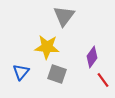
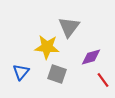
gray triangle: moved 5 px right, 11 px down
purple diamond: moved 1 px left; rotated 40 degrees clockwise
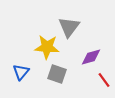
red line: moved 1 px right
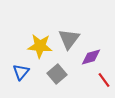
gray triangle: moved 12 px down
yellow star: moved 7 px left, 1 px up
gray square: rotated 30 degrees clockwise
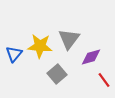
blue triangle: moved 7 px left, 18 px up
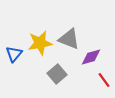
gray triangle: rotated 45 degrees counterclockwise
yellow star: moved 3 px up; rotated 15 degrees counterclockwise
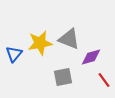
gray square: moved 6 px right, 3 px down; rotated 30 degrees clockwise
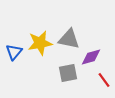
gray triangle: rotated 10 degrees counterclockwise
blue triangle: moved 2 px up
gray square: moved 5 px right, 4 px up
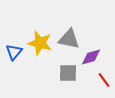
yellow star: rotated 25 degrees clockwise
gray square: rotated 12 degrees clockwise
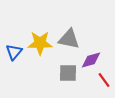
yellow star: rotated 15 degrees counterclockwise
purple diamond: moved 3 px down
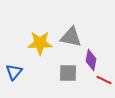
gray triangle: moved 2 px right, 2 px up
blue triangle: moved 20 px down
purple diamond: rotated 65 degrees counterclockwise
red line: rotated 28 degrees counterclockwise
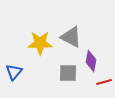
gray triangle: rotated 15 degrees clockwise
purple diamond: moved 1 px down
red line: moved 2 px down; rotated 42 degrees counterclockwise
